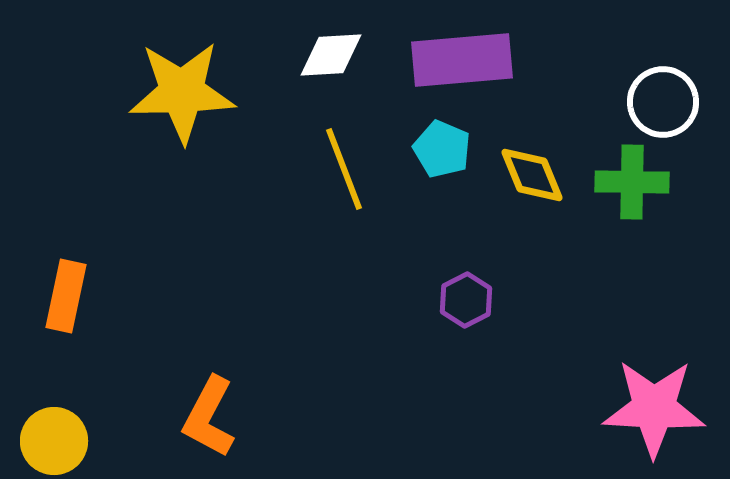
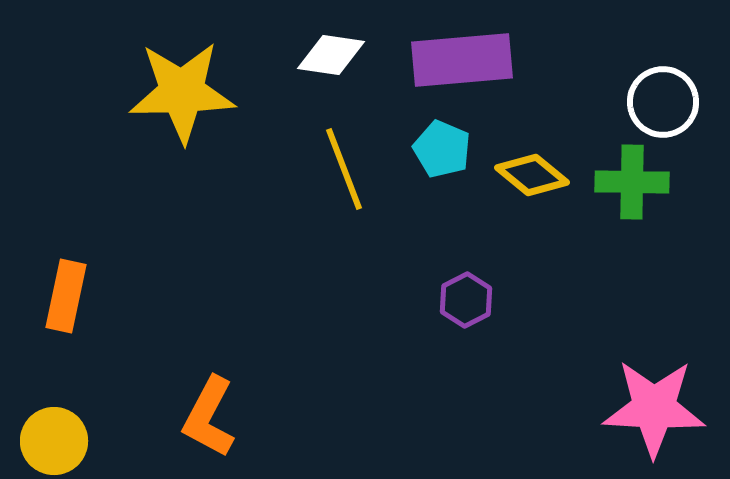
white diamond: rotated 12 degrees clockwise
yellow diamond: rotated 28 degrees counterclockwise
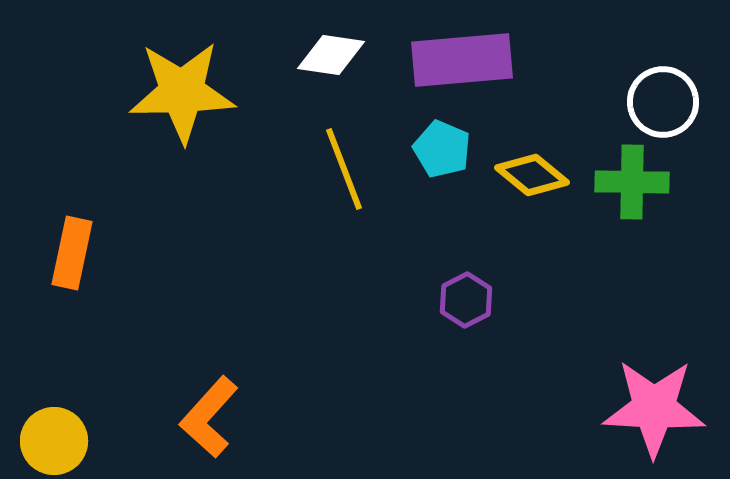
orange rectangle: moved 6 px right, 43 px up
orange L-shape: rotated 14 degrees clockwise
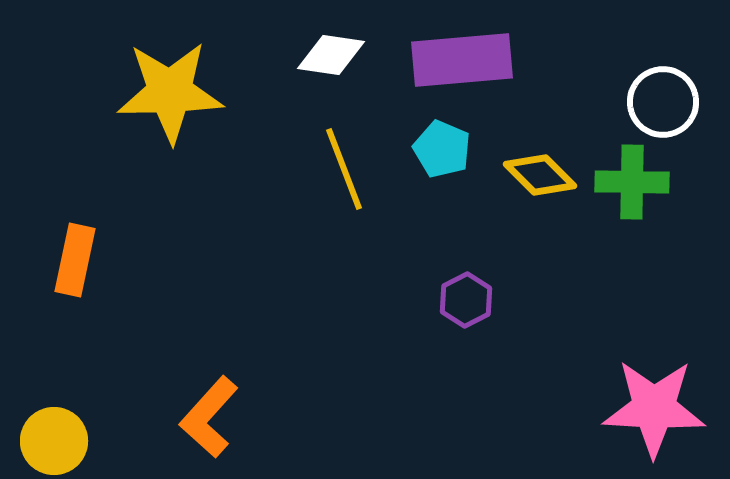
yellow star: moved 12 px left
yellow diamond: moved 8 px right; rotated 6 degrees clockwise
orange rectangle: moved 3 px right, 7 px down
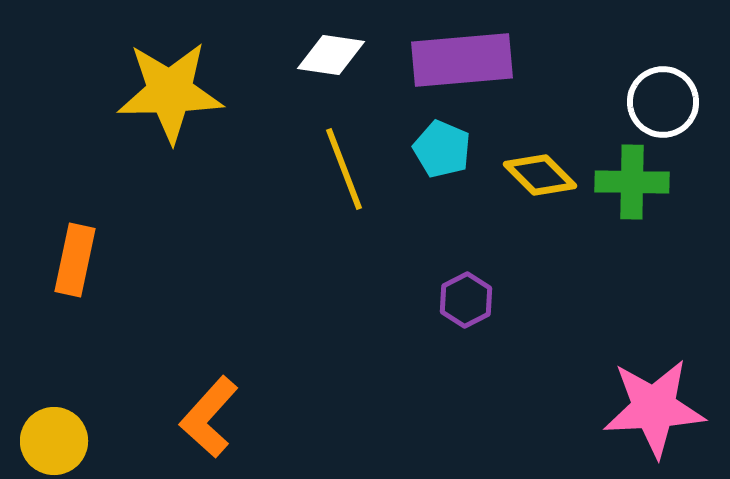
pink star: rotated 6 degrees counterclockwise
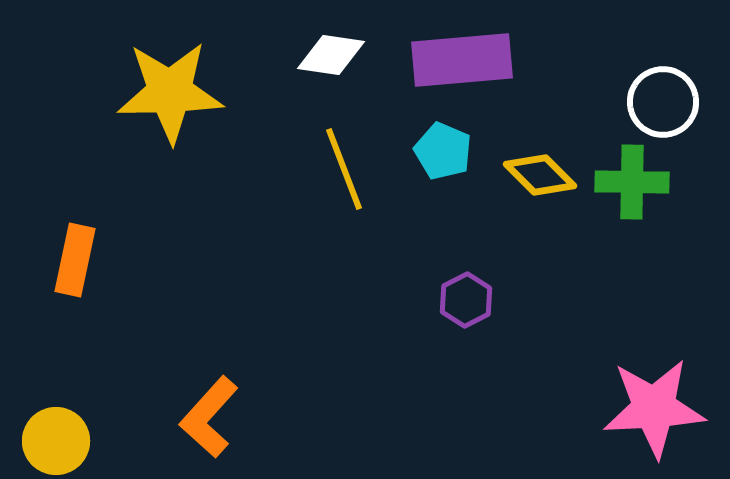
cyan pentagon: moved 1 px right, 2 px down
yellow circle: moved 2 px right
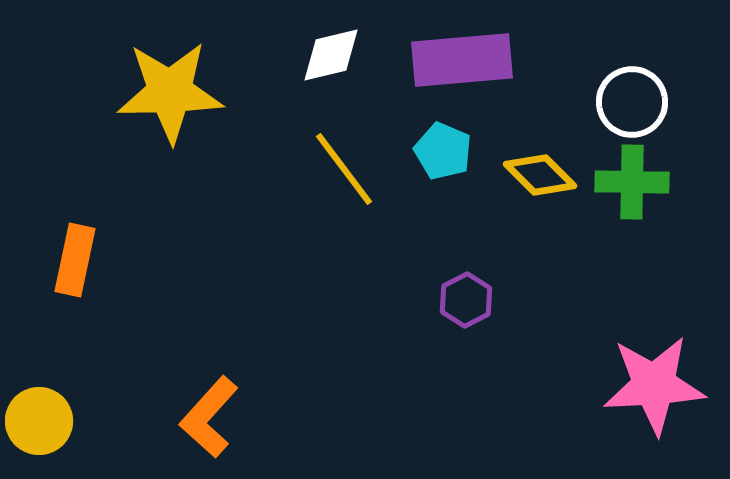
white diamond: rotated 22 degrees counterclockwise
white circle: moved 31 px left
yellow line: rotated 16 degrees counterclockwise
pink star: moved 23 px up
yellow circle: moved 17 px left, 20 px up
